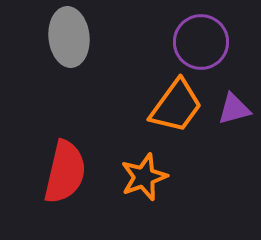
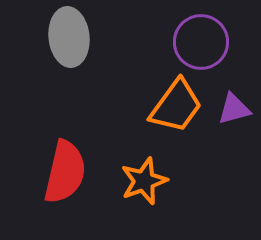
orange star: moved 4 px down
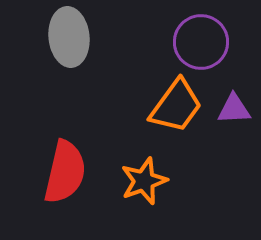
purple triangle: rotated 12 degrees clockwise
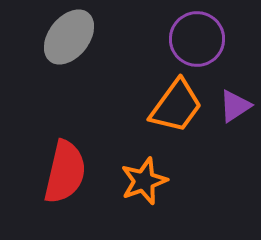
gray ellipse: rotated 44 degrees clockwise
purple circle: moved 4 px left, 3 px up
purple triangle: moved 1 px right, 3 px up; rotated 30 degrees counterclockwise
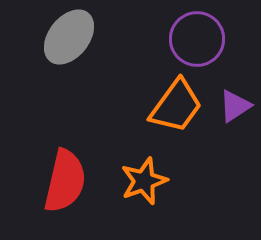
red semicircle: moved 9 px down
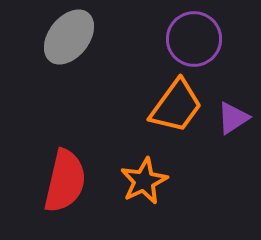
purple circle: moved 3 px left
purple triangle: moved 2 px left, 12 px down
orange star: rotated 6 degrees counterclockwise
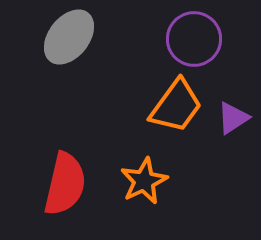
red semicircle: moved 3 px down
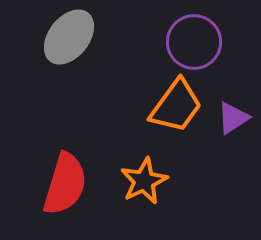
purple circle: moved 3 px down
red semicircle: rotated 4 degrees clockwise
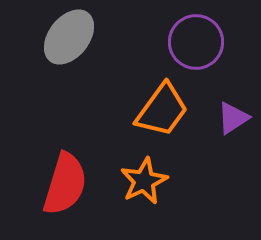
purple circle: moved 2 px right
orange trapezoid: moved 14 px left, 4 px down
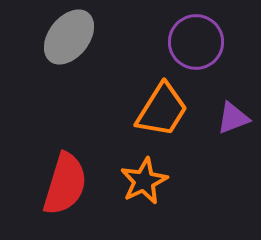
orange trapezoid: rotated 4 degrees counterclockwise
purple triangle: rotated 12 degrees clockwise
